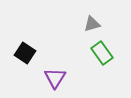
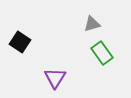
black square: moved 5 px left, 11 px up
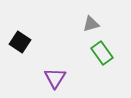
gray triangle: moved 1 px left
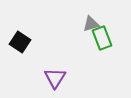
green rectangle: moved 15 px up; rotated 15 degrees clockwise
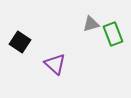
green rectangle: moved 11 px right, 4 px up
purple triangle: moved 14 px up; rotated 20 degrees counterclockwise
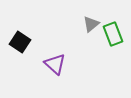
gray triangle: rotated 24 degrees counterclockwise
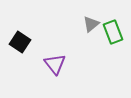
green rectangle: moved 2 px up
purple triangle: rotated 10 degrees clockwise
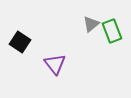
green rectangle: moved 1 px left, 1 px up
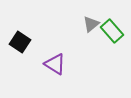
green rectangle: rotated 20 degrees counterclockwise
purple triangle: rotated 20 degrees counterclockwise
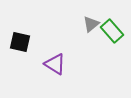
black square: rotated 20 degrees counterclockwise
